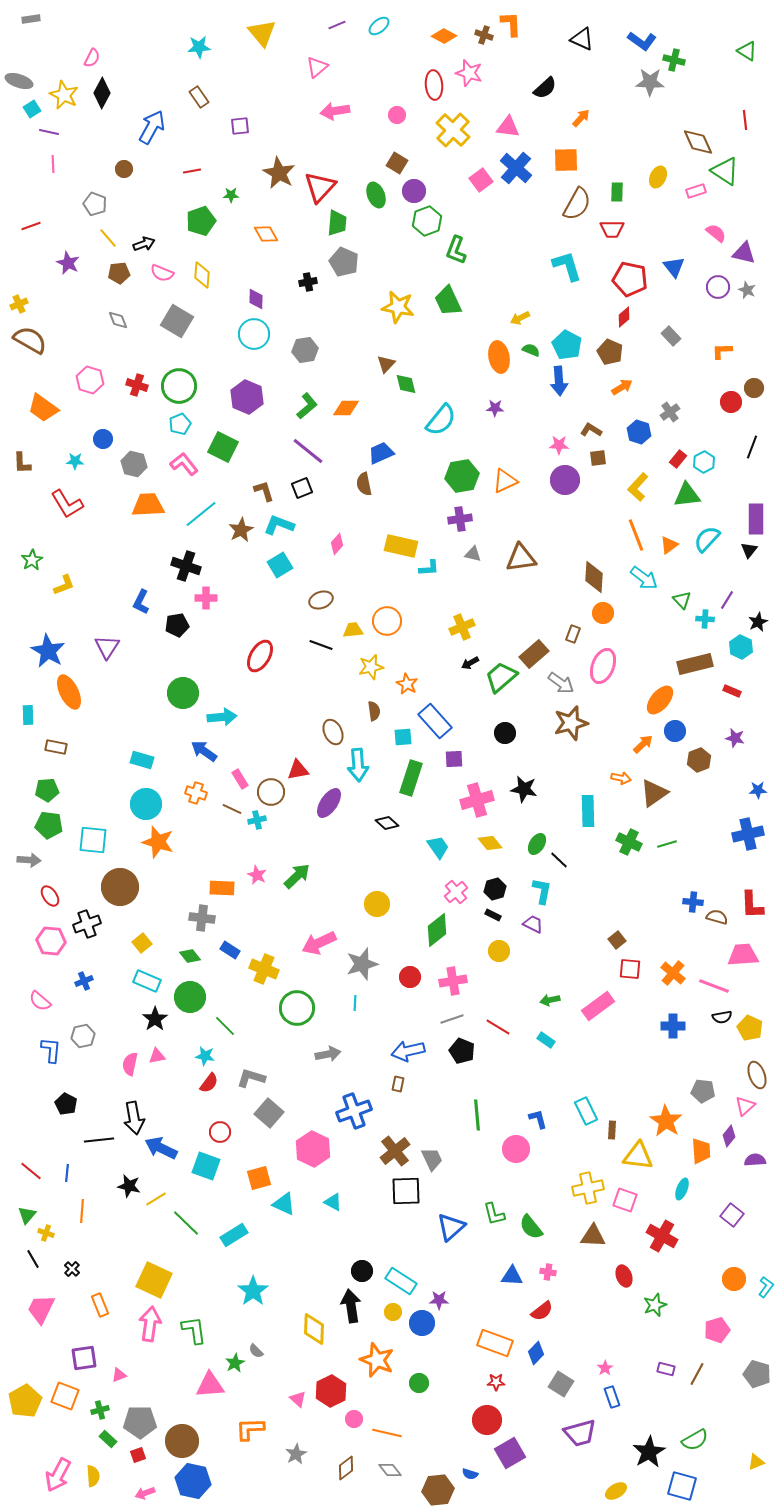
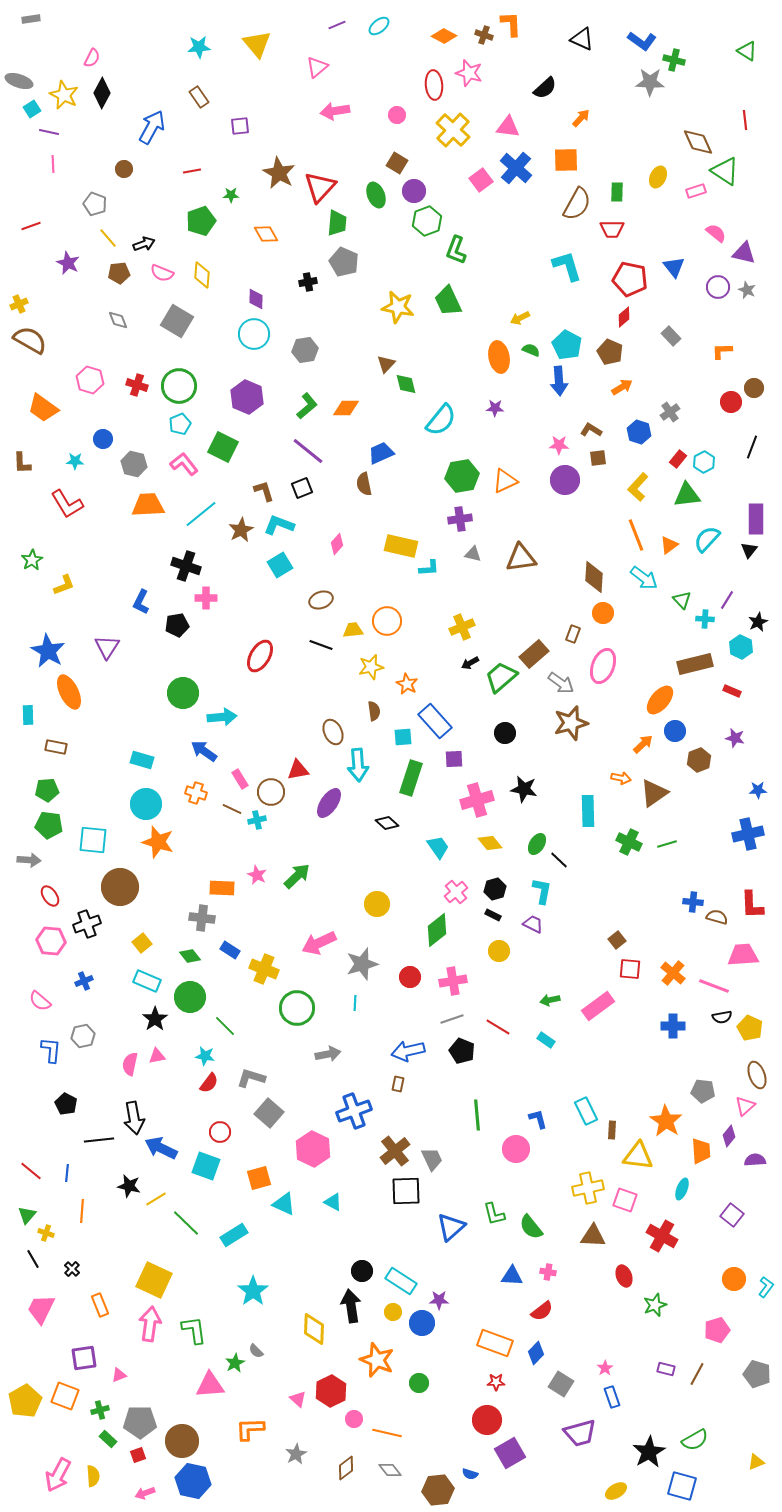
yellow triangle at (262, 33): moved 5 px left, 11 px down
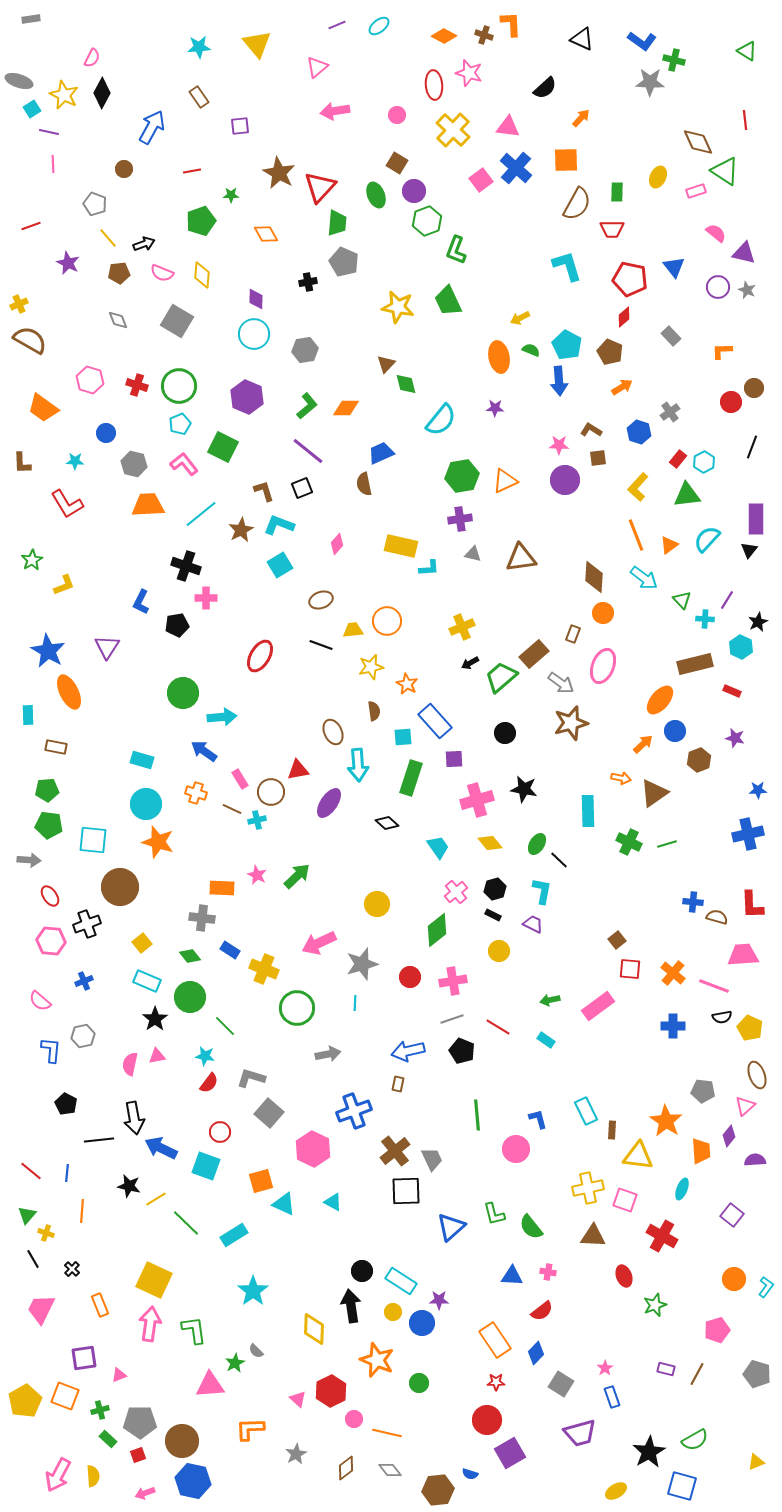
blue circle at (103, 439): moved 3 px right, 6 px up
orange square at (259, 1178): moved 2 px right, 3 px down
orange rectangle at (495, 1343): moved 3 px up; rotated 36 degrees clockwise
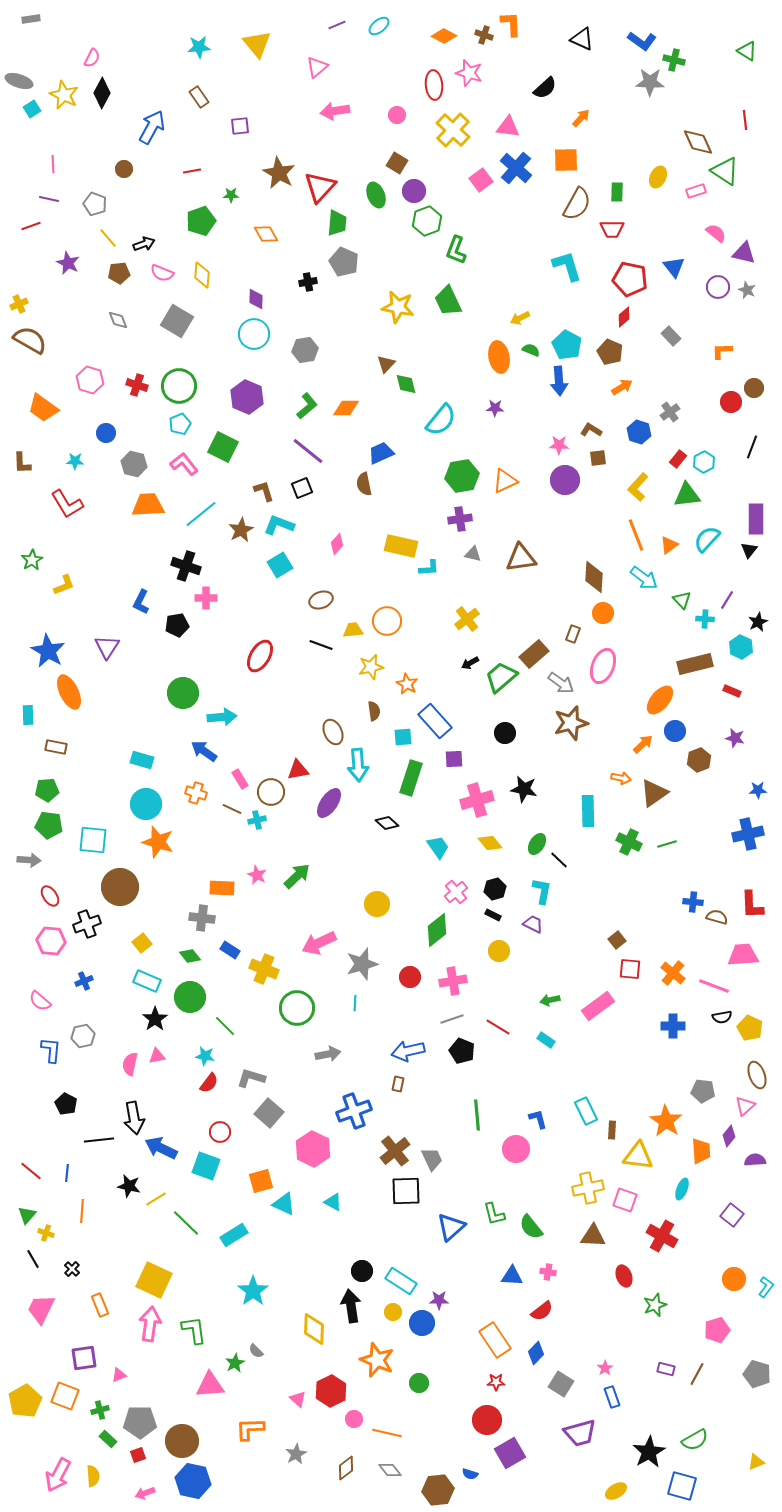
purple line at (49, 132): moved 67 px down
yellow cross at (462, 627): moved 5 px right, 8 px up; rotated 15 degrees counterclockwise
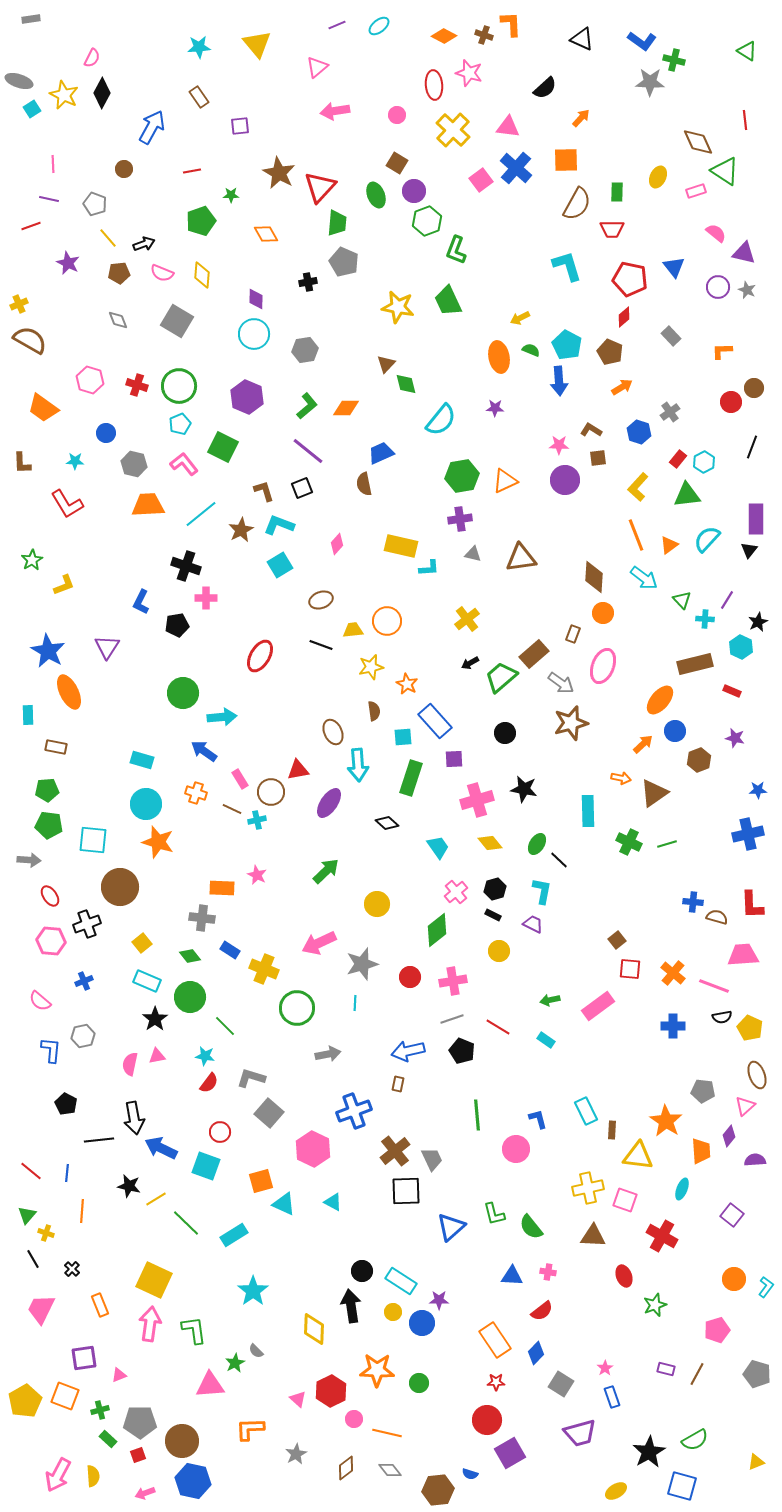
green arrow at (297, 876): moved 29 px right, 5 px up
orange star at (377, 1360): moved 10 px down; rotated 20 degrees counterclockwise
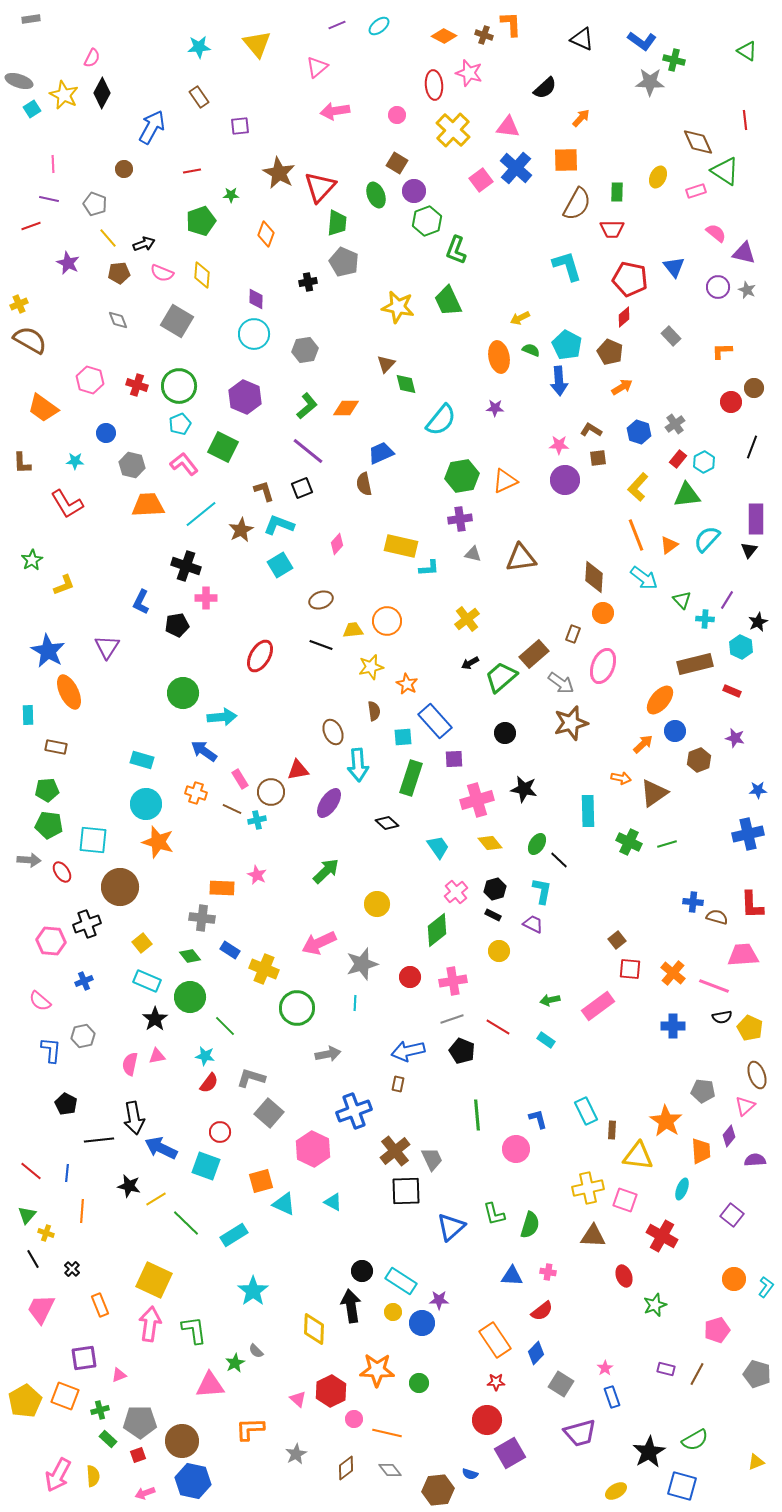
orange diamond at (266, 234): rotated 50 degrees clockwise
purple hexagon at (247, 397): moved 2 px left
gray cross at (670, 412): moved 5 px right, 12 px down
gray hexagon at (134, 464): moved 2 px left, 1 px down
red ellipse at (50, 896): moved 12 px right, 24 px up
green semicircle at (531, 1227): moved 1 px left, 2 px up; rotated 124 degrees counterclockwise
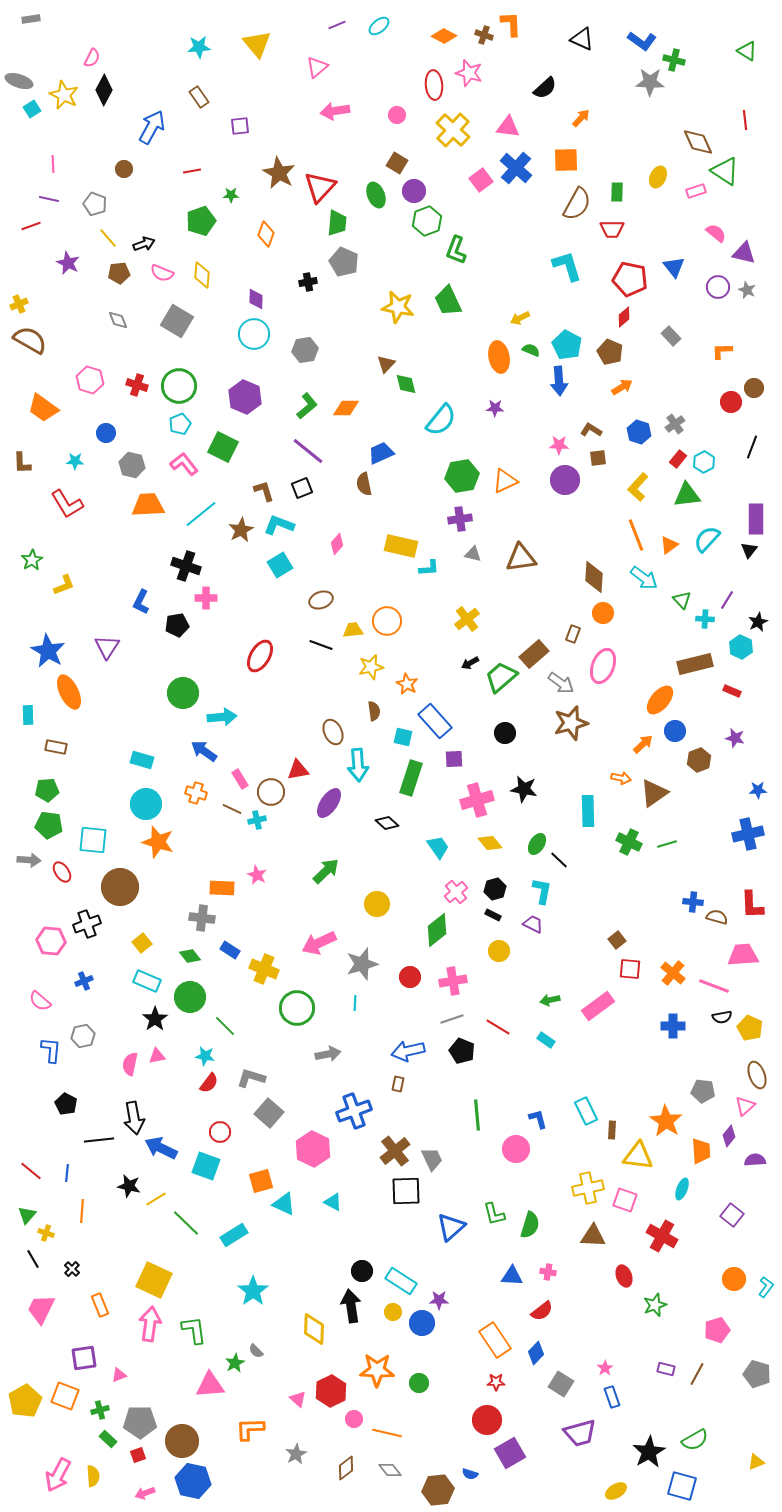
black diamond at (102, 93): moved 2 px right, 3 px up
cyan square at (403, 737): rotated 18 degrees clockwise
